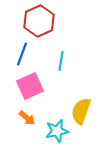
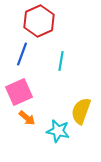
pink square: moved 11 px left, 6 px down
cyan star: moved 1 px right; rotated 25 degrees clockwise
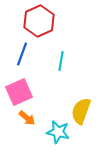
cyan star: moved 1 px down
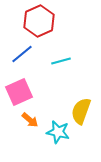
blue line: rotated 30 degrees clockwise
cyan line: rotated 66 degrees clockwise
orange arrow: moved 3 px right, 2 px down
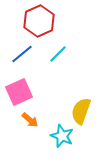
cyan line: moved 3 px left, 7 px up; rotated 30 degrees counterclockwise
cyan star: moved 4 px right, 4 px down; rotated 10 degrees clockwise
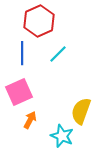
blue line: moved 1 px up; rotated 50 degrees counterclockwise
orange arrow: rotated 102 degrees counterclockwise
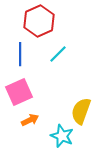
blue line: moved 2 px left, 1 px down
orange arrow: rotated 36 degrees clockwise
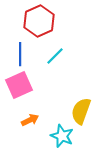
cyan line: moved 3 px left, 2 px down
pink square: moved 7 px up
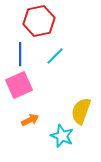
red hexagon: rotated 12 degrees clockwise
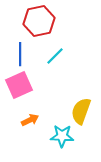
cyan star: rotated 20 degrees counterclockwise
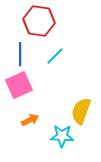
red hexagon: rotated 20 degrees clockwise
